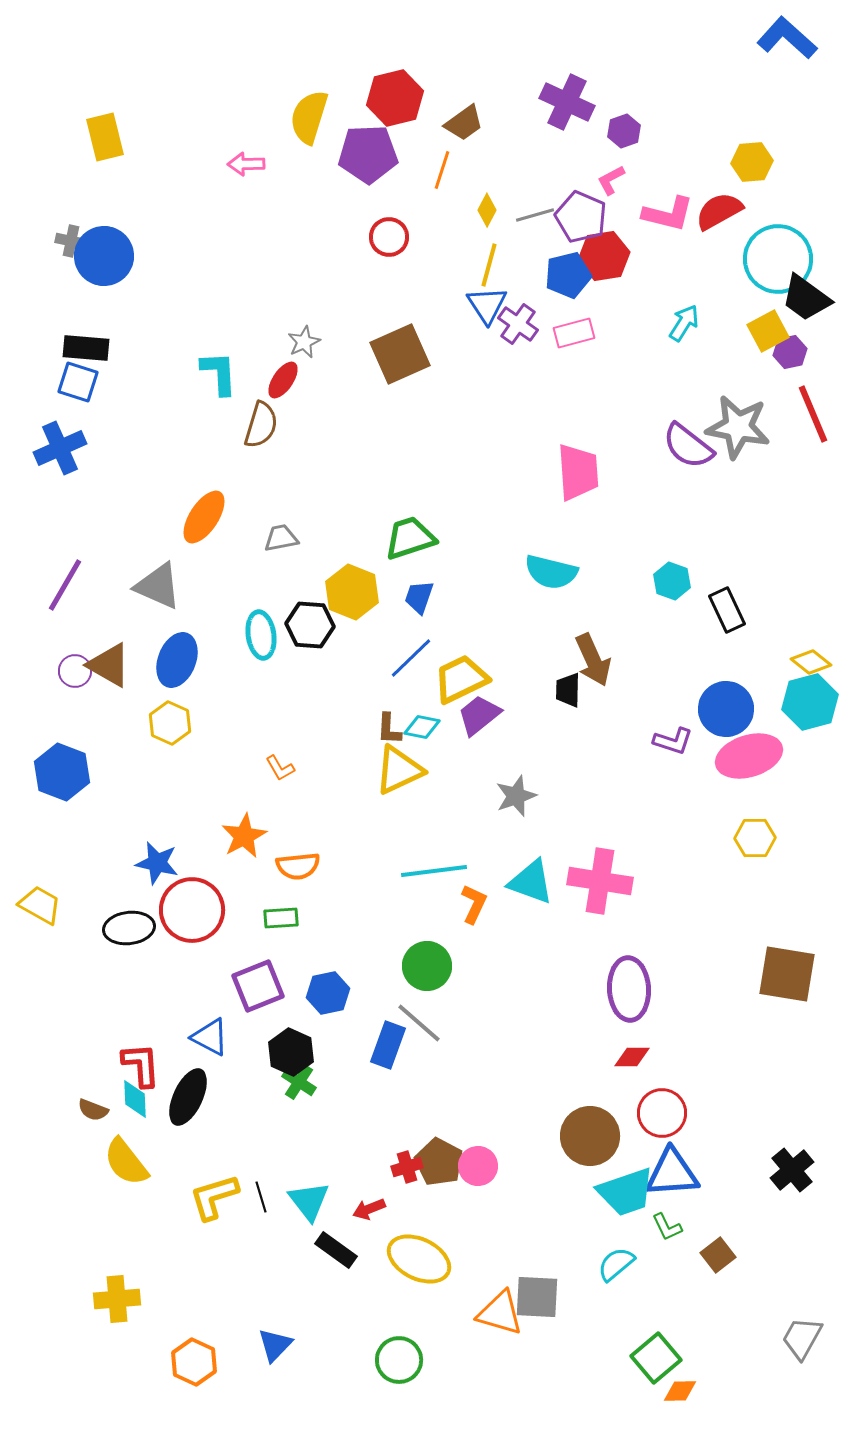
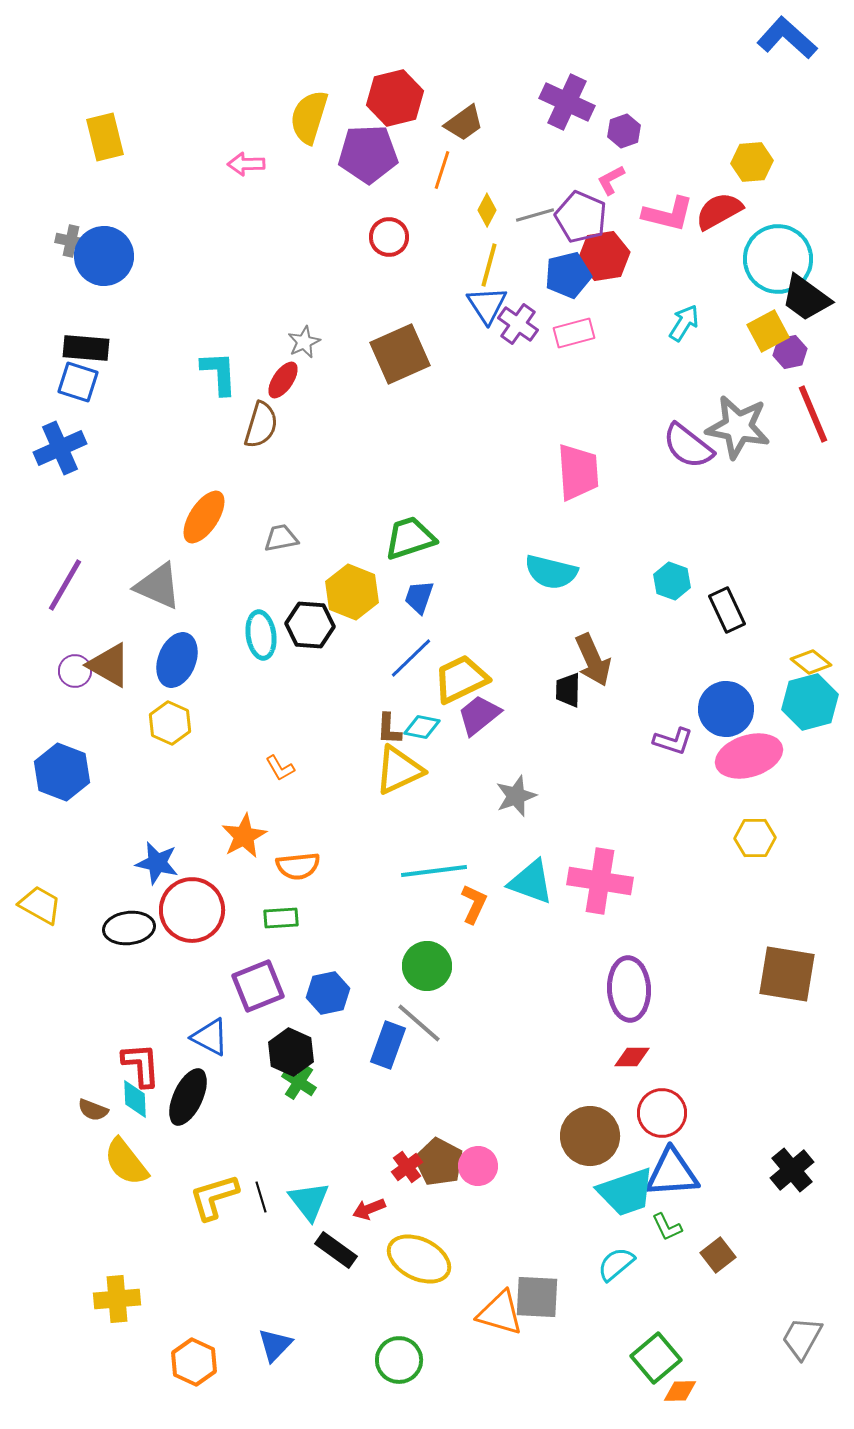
red cross at (407, 1167): rotated 20 degrees counterclockwise
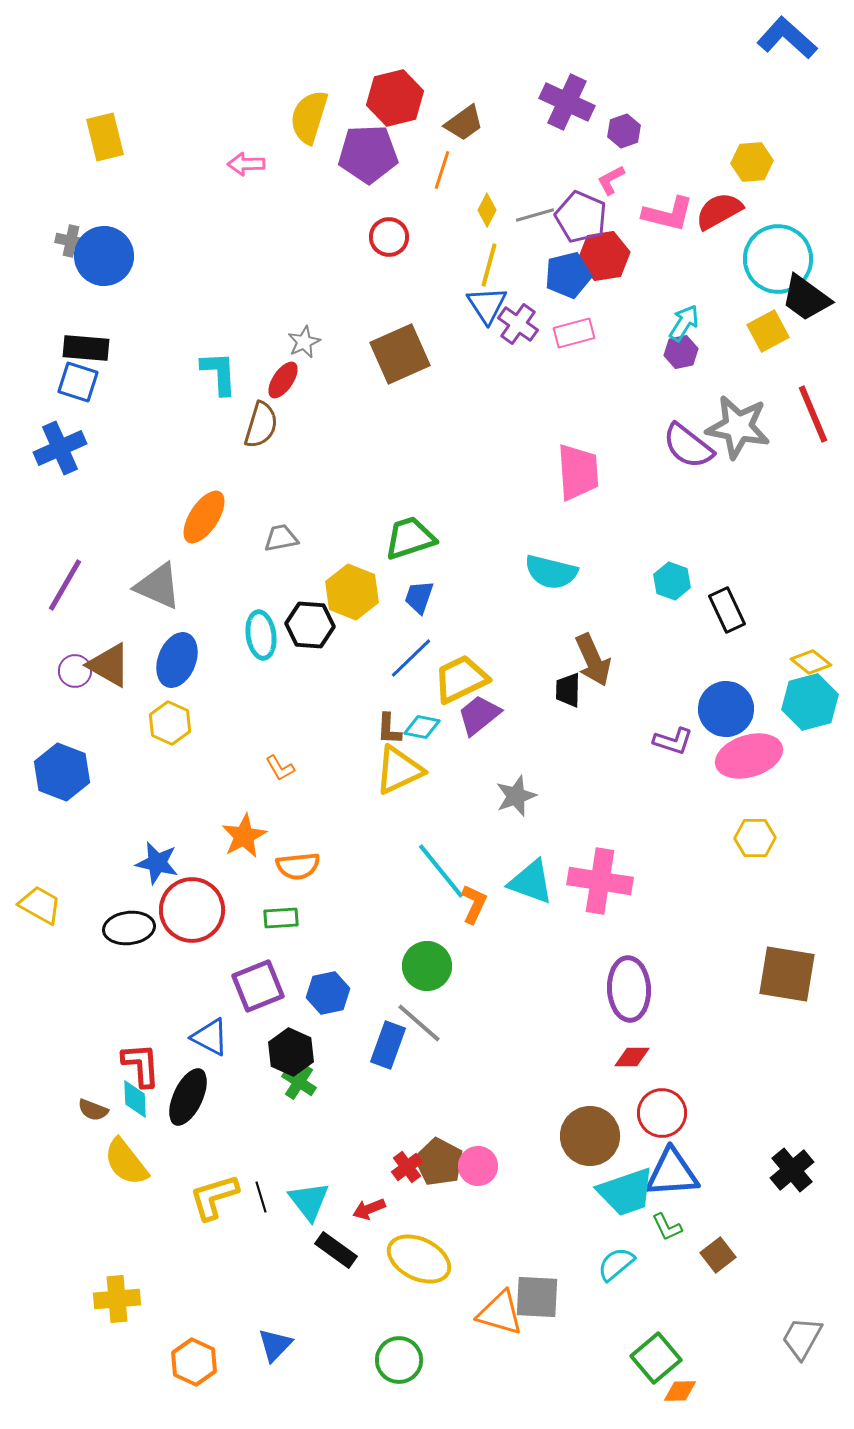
purple hexagon at (790, 352): moved 109 px left
cyan line at (434, 871): moved 7 px right; rotated 58 degrees clockwise
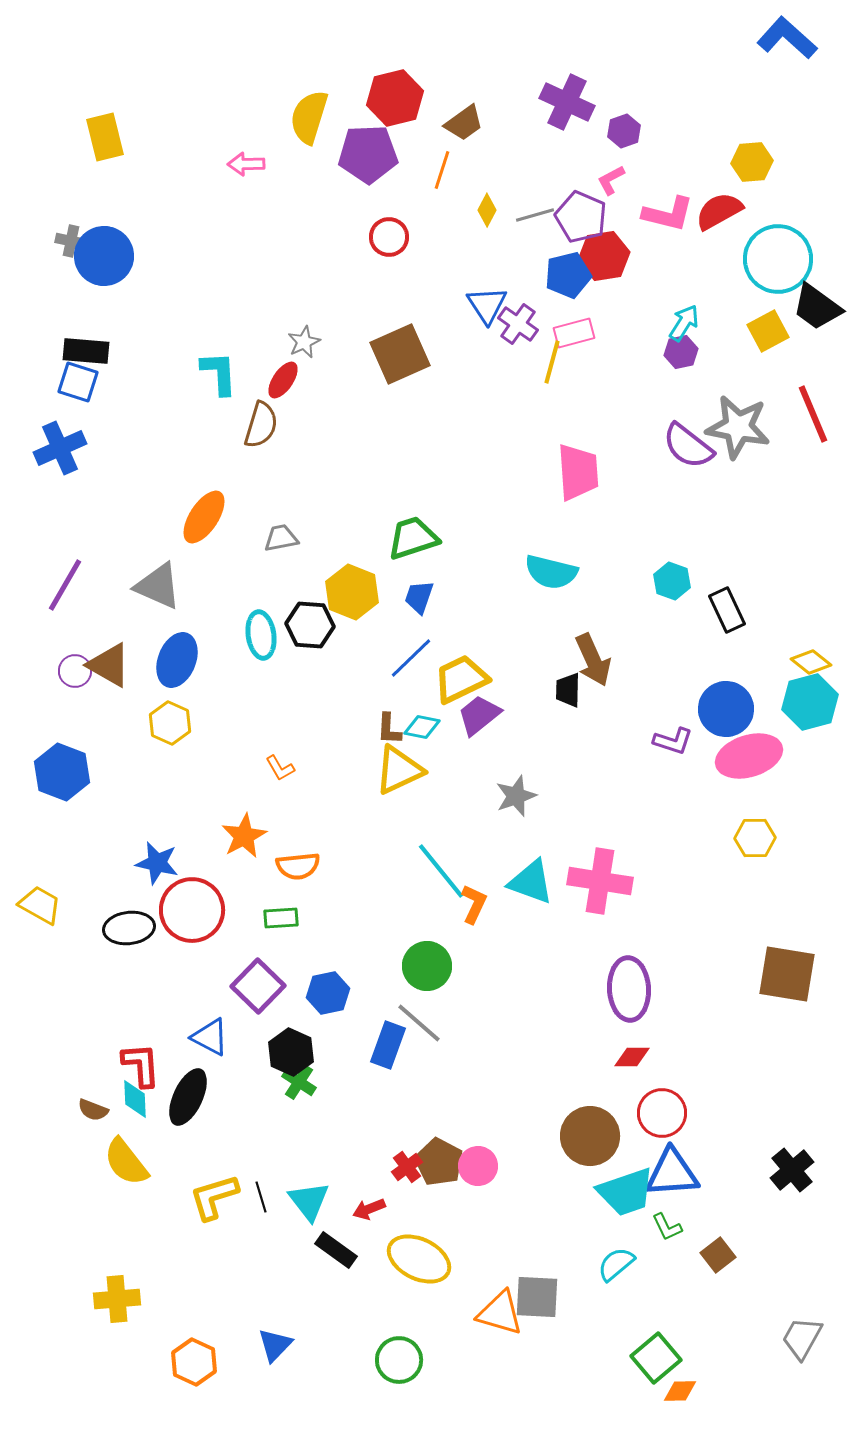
yellow line at (489, 265): moved 63 px right, 97 px down
black trapezoid at (806, 298): moved 11 px right, 9 px down
black rectangle at (86, 348): moved 3 px down
green trapezoid at (410, 538): moved 3 px right
purple square at (258, 986): rotated 24 degrees counterclockwise
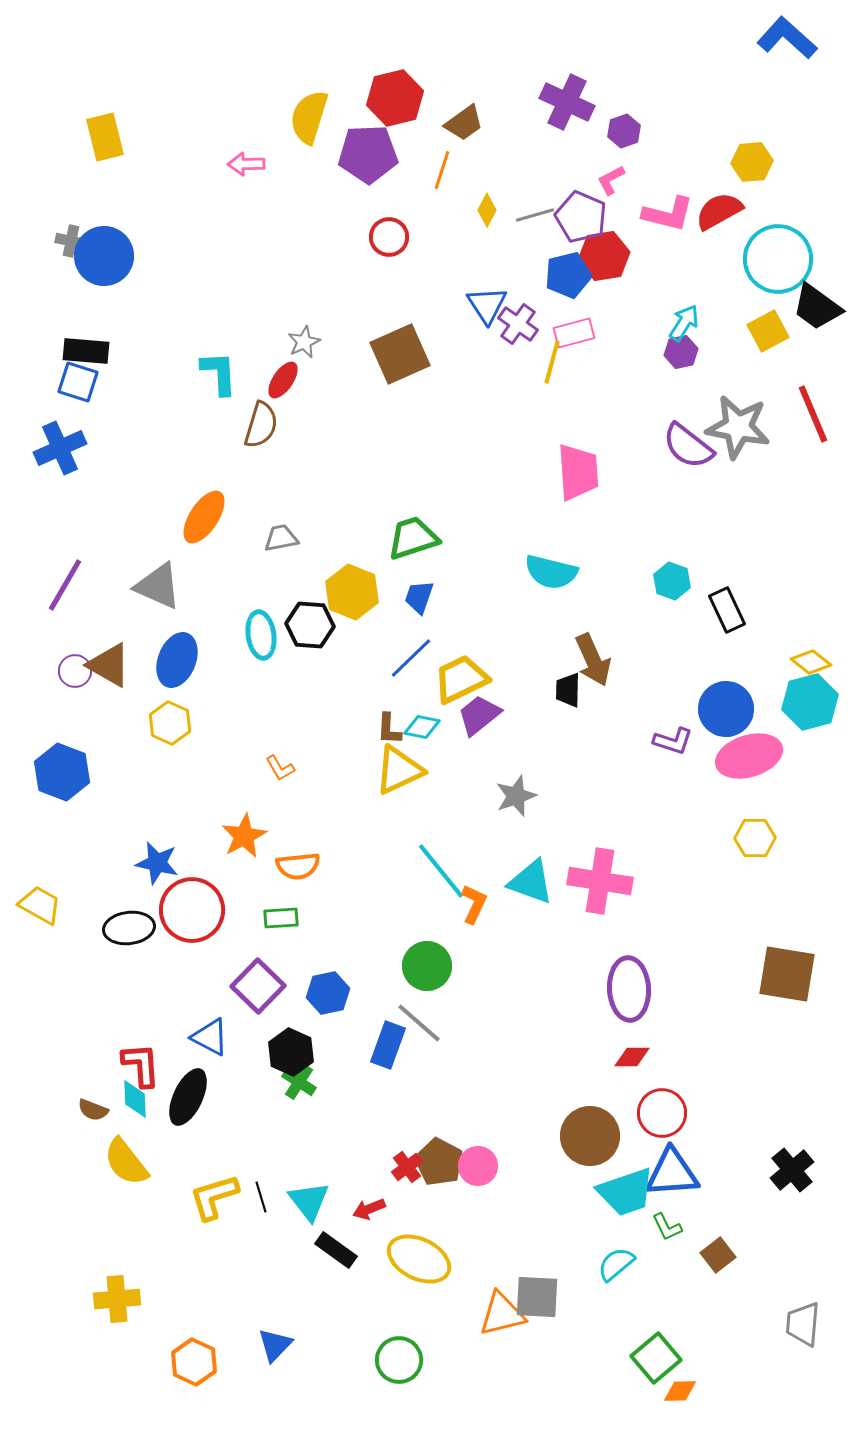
orange triangle at (500, 1313): moved 2 px right, 1 px down; rotated 30 degrees counterclockwise
gray trapezoid at (802, 1338): moved 1 px right, 14 px up; rotated 24 degrees counterclockwise
